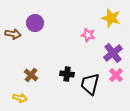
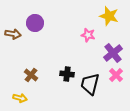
yellow star: moved 2 px left, 2 px up
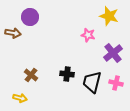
purple circle: moved 5 px left, 6 px up
brown arrow: moved 1 px up
pink cross: moved 8 px down; rotated 32 degrees counterclockwise
black trapezoid: moved 2 px right, 2 px up
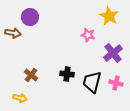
yellow star: rotated 12 degrees clockwise
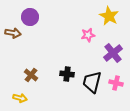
pink star: rotated 24 degrees counterclockwise
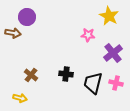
purple circle: moved 3 px left
pink star: rotated 16 degrees clockwise
black cross: moved 1 px left
black trapezoid: moved 1 px right, 1 px down
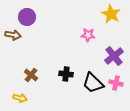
yellow star: moved 2 px right, 2 px up
brown arrow: moved 2 px down
purple cross: moved 1 px right, 3 px down
black trapezoid: rotated 60 degrees counterclockwise
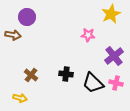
yellow star: rotated 18 degrees clockwise
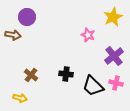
yellow star: moved 2 px right, 3 px down
pink star: rotated 16 degrees clockwise
black trapezoid: moved 3 px down
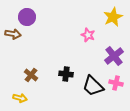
brown arrow: moved 1 px up
